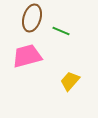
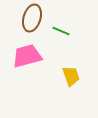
yellow trapezoid: moved 1 px right, 5 px up; rotated 120 degrees clockwise
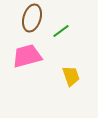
green line: rotated 60 degrees counterclockwise
